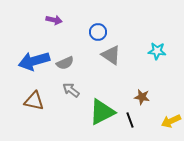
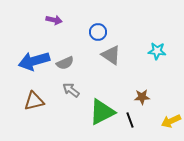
brown star: rotated 14 degrees counterclockwise
brown triangle: rotated 25 degrees counterclockwise
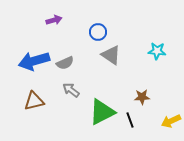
purple arrow: rotated 28 degrees counterclockwise
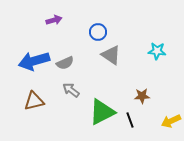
brown star: moved 1 px up
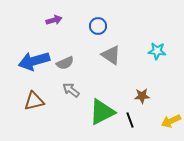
blue circle: moved 6 px up
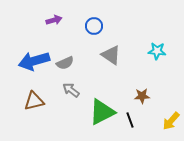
blue circle: moved 4 px left
yellow arrow: rotated 24 degrees counterclockwise
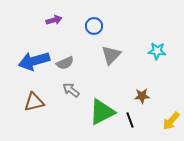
gray triangle: rotated 40 degrees clockwise
brown triangle: moved 1 px down
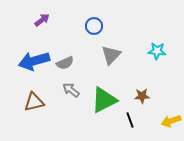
purple arrow: moved 12 px left; rotated 21 degrees counterclockwise
green triangle: moved 2 px right, 12 px up
yellow arrow: rotated 30 degrees clockwise
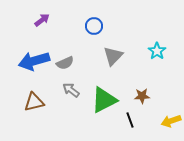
cyan star: rotated 30 degrees clockwise
gray triangle: moved 2 px right, 1 px down
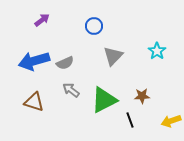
brown triangle: rotated 30 degrees clockwise
